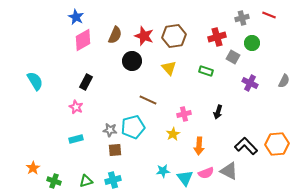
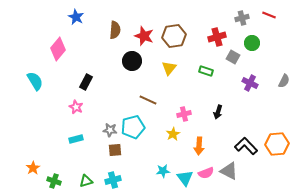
brown semicircle: moved 5 px up; rotated 18 degrees counterclockwise
pink diamond: moved 25 px left, 9 px down; rotated 20 degrees counterclockwise
yellow triangle: rotated 21 degrees clockwise
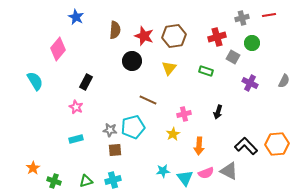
red line: rotated 32 degrees counterclockwise
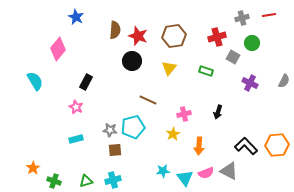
red star: moved 6 px left
orange hexagon: moved 1 px down
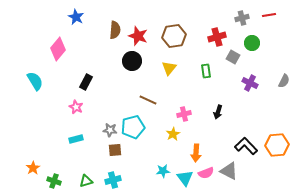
green rectangle: rotated 64 degrees clockwise
orange arrow: moved 3 px left, 7 px down
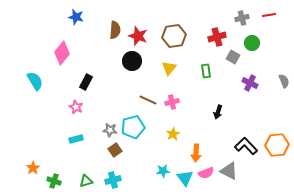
blue star: rotated 14 degrees counterclockwise
pink diamond: moved 4 px right, 4 px down
gray semicircle: rotated 48 degrees counterclockwise
pink cross: moved 12 px left, 12 px up
brown square: rotated 32 degrees counterclockwise
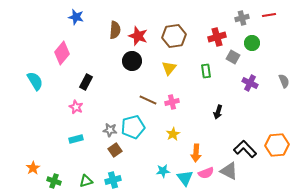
black L-shape: moved 1 px left, 3 px down
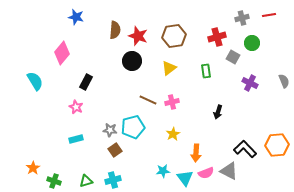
yellow triangle: rotated 14 degrees clockwise
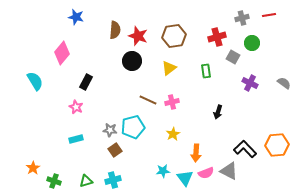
gray semicircle: moved 2 px down; rotated 32 degrees counterclockwise
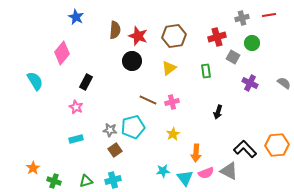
blue star: rotated 14 degrees clockwise
